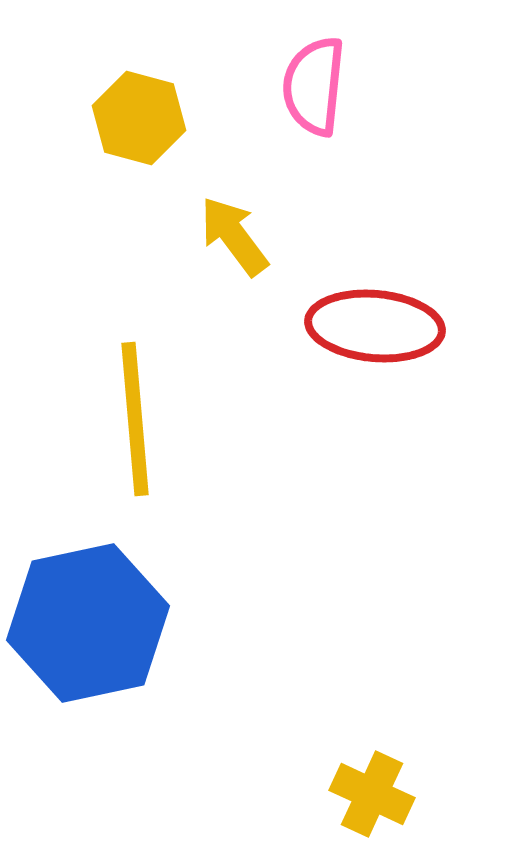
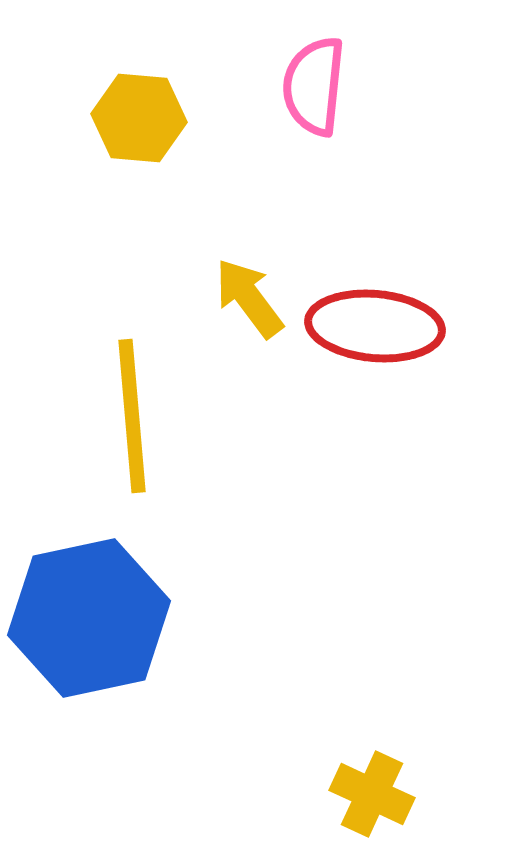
yellow hexagon: rotated 10 degrees counterclockwise
yellow arrow: moved 15 px right, 62 px down
yellow line: moved 3 px left, 3 px up
blue hexagon: moved 1 px right, 5 px up
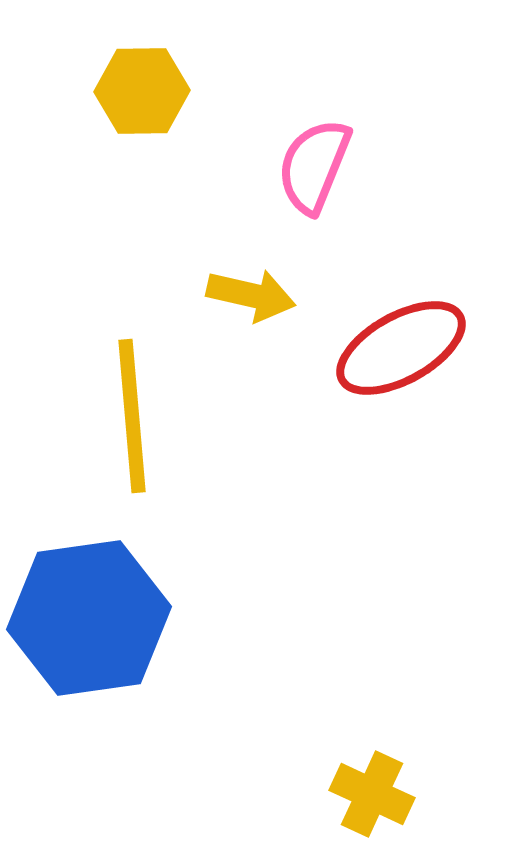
pink semicircle: moved 80 px down; rotated 16 degrees clockwise
yellow hexagon: moved 3 px right, 27 px up; rotated 6 degrees counterclockwise
yellow arrow: moved 2 px right, 3 px up; rotated 140 degrees clockwise
red ellipse: moved 26 px right, 22 px down; rotated 34 degrees counterclockwise
blue hexagon: rotated 4 degrees clockwise
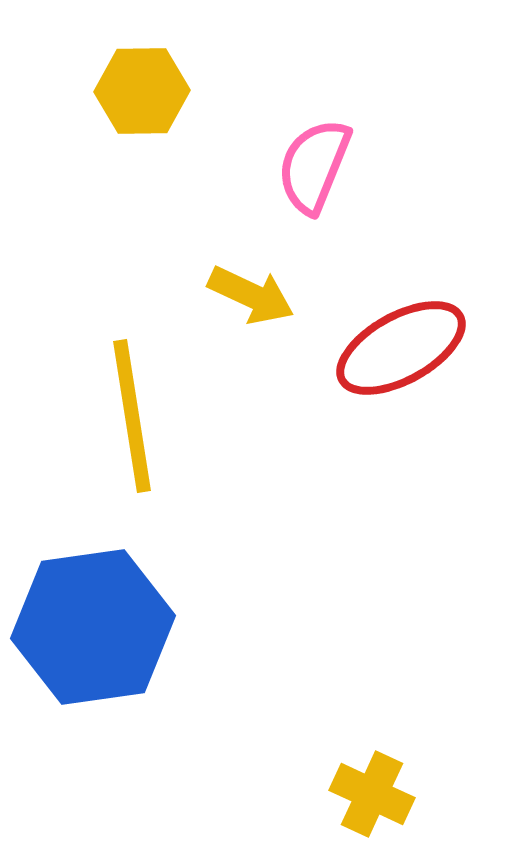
yellow arrow: rotated 12 degrees clockwise
yellow line: rotated 4 degrees counterclockwise
blue hexagon: moved 4 px right, 9 px down
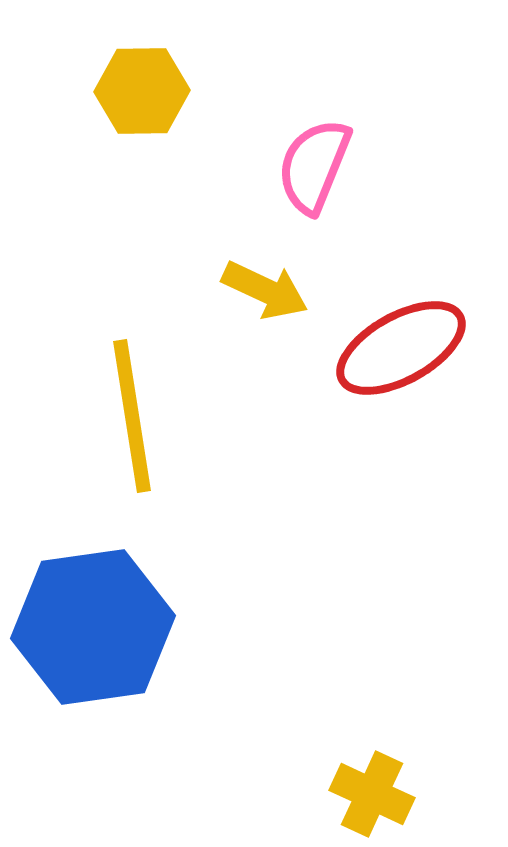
yellow arrow: moved 14 px right, 5 px up
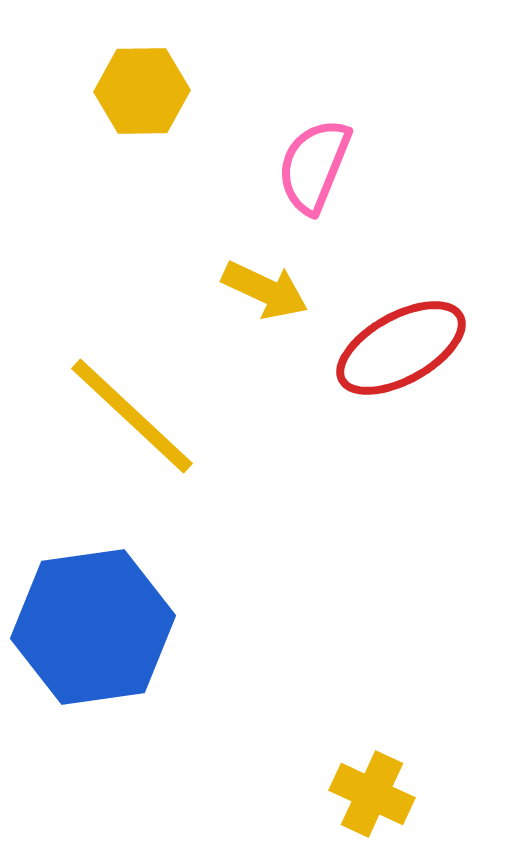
yellow line: rotated 38 degrees counterclockwise
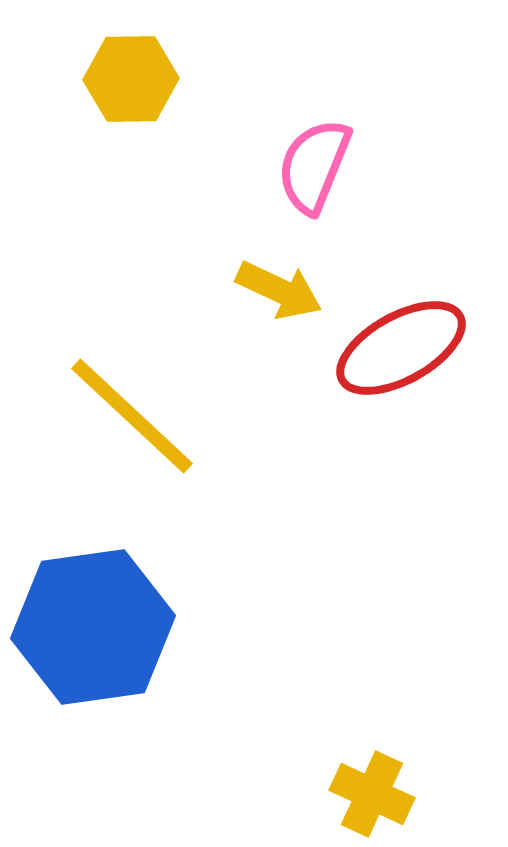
yellow hexagon: moved 11 px left, 12 px up
yellow arrow: moved 14 px right
